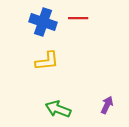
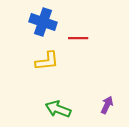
red line: moved 20 px down
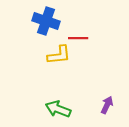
blue cross: moved 3 px right, 1 px up
yellow L-shape: moved 12 px right, 6 px up
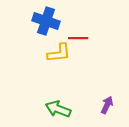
yellow L-shape: moved 2 px up
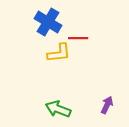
blue cross: moved 2 px right, 1 px down; rotated 12 degrees clockwise
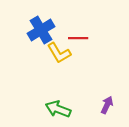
blue cross: moved 7 px left, 8 px down; rotated 28 degrees clockwise
yellow L-shape: rotated 65 degrees clockwise
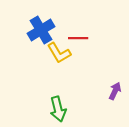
purple arrow: moved 8 px right, 14 px up
green arrow: rotated 125 degrees counterclockwise
